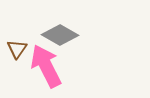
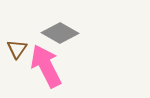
gray diamond: moved 2 px up
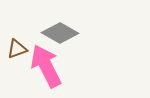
brown triangle: rotated 35 degrees clockwise
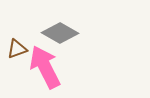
pink arrow: moved 1 px left, 1 px down
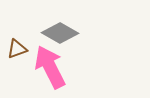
pink arrow: moved 5 px right
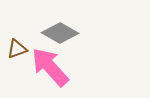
pink arrow: rotated 15 degrees counterclockwise
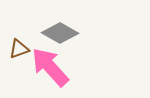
brown triangle: moved 2 px right
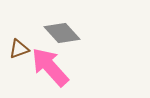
gray diamond: moved 2 px right; rotated 18 degrees clockwise
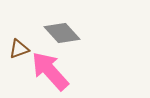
pink arrow: moved 4 px down
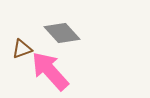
brown triangle: moved 3 px right
